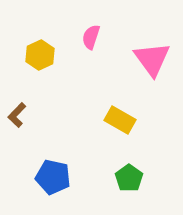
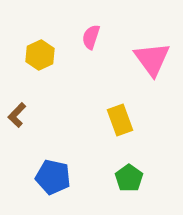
yellow rectangle: rotated 40 degrees clockwise
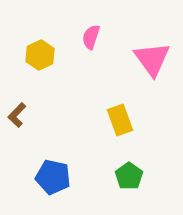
green pentagon: moved 2 px up
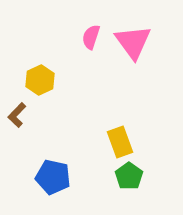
yellow hexagon: moved 25 px down
pink triangle: moved 19 px left, 17 px up
yellow rectangle: moved 22 px down
